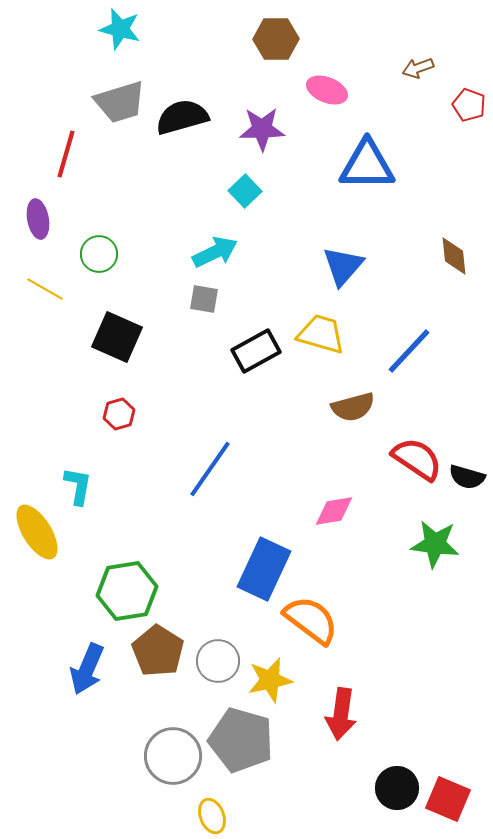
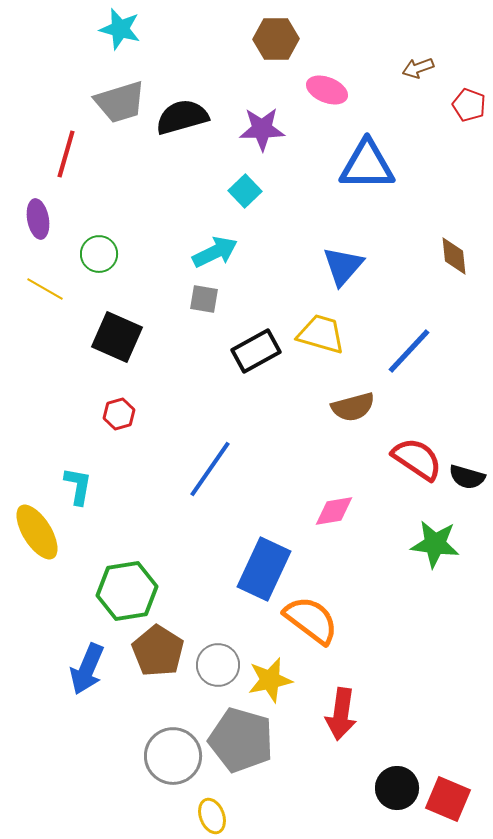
gray circle at (218, 661): moved 4 px down
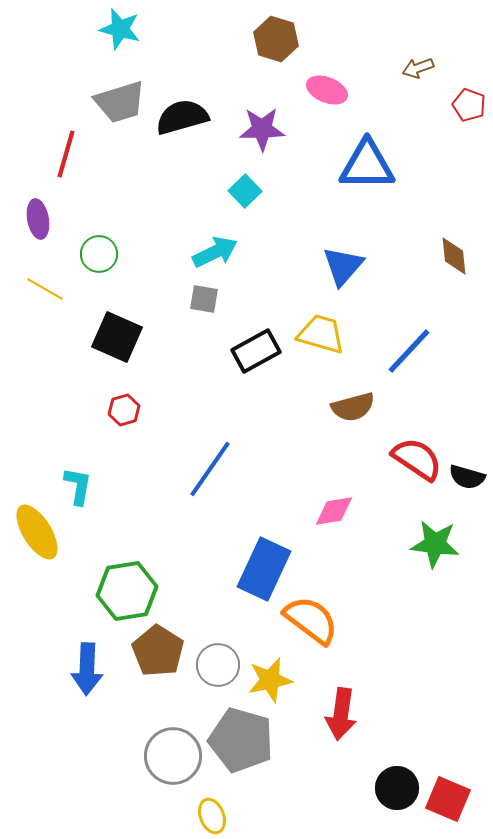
brown hexagon at (276, 39): rotated 18 degrees clockwise
red hexagon at (119, 414): moved 5 px right, 4 px up
blue arrow at (87, 669): rotated 21 degrees counterclockwise
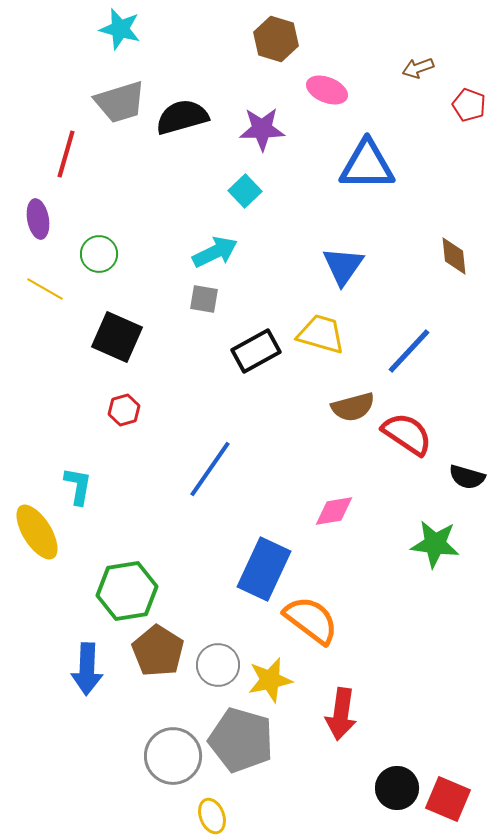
blue triangle at (343, 266): rotated 6 degrees counterclockwise
red semicircle at (417, 459): moved 10 px left, 25 px up
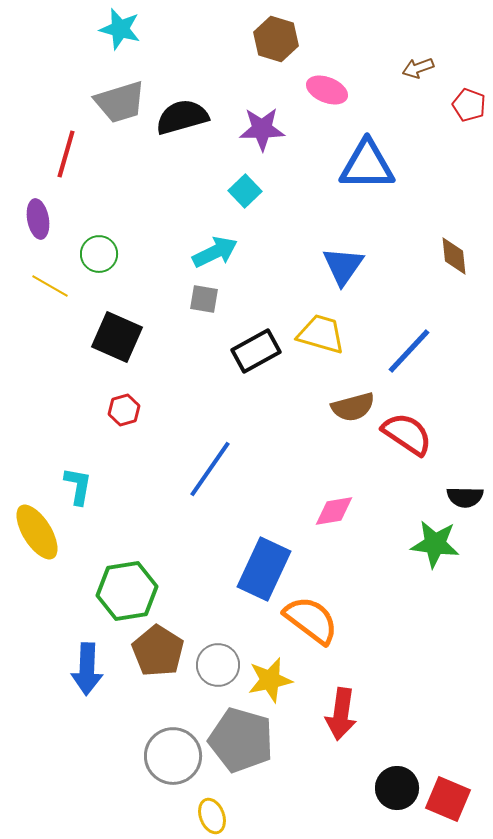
yellow line at (45, 289): moved 5 px right, 3 px up
black semicircle at (467, 477): moved 2 px left, 20 px down; rotated 15 degrees counterclockwise
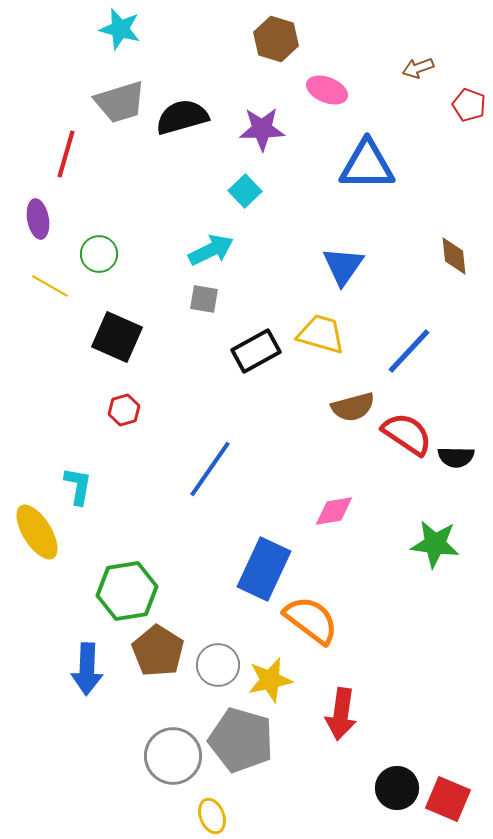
cyan arrow at (215, 252): moved 4 px left, 2 px up
black semicircle at (465, 497): moved 9 px left, 40 px up
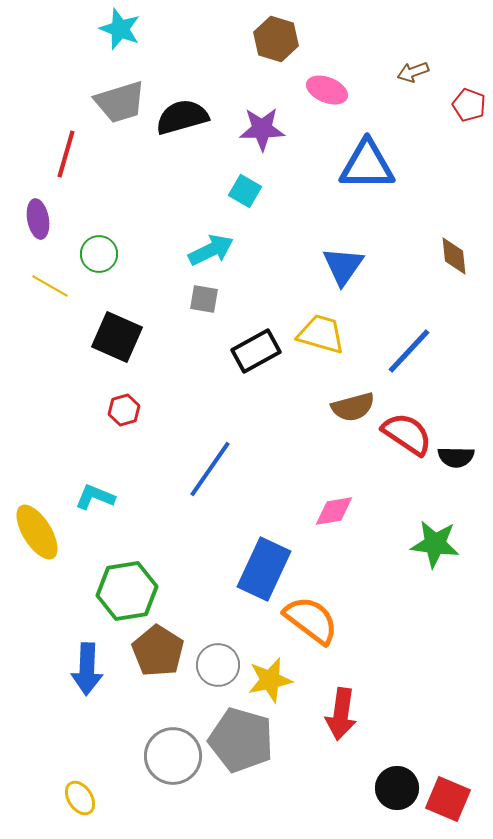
cyan star at (120, 29): rotated 6 degrees clockwise
brown arrow at (418, 68): moved 5 px left, 4 px down
cyan square at (245, 191): rotated 16 degrees counterclockwise
cyan L-shape at (78, 486): moved 17 px right, 11 px down; rotated 78 degrees counterclockwise
yellow ellipse at (212, 816): moved 132 px left, 18 px up; rotated 12 degrees counterclockwise
